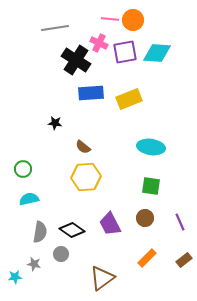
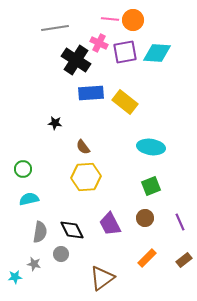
yellow rectangle: moved 4 px left, 3 px down; rotated 60 degrees clockwise
brown semicircle: rotated 14 degrees clockwise
green square: rotated 30 degrees counterclockwise
black diamond: rotated 30 degrees clockwise
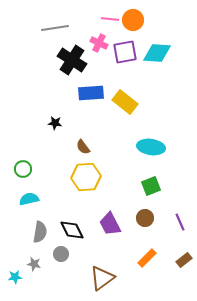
black cross: moved 4 px left
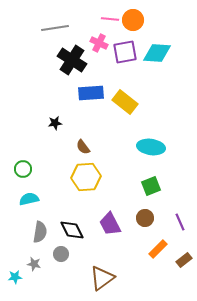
black star: rotated 16 degrees counterclockwise
orange rectangle: moved 11 px right, 9 px up
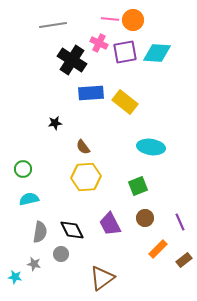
gray line: moved 2 px left, 3 px up
green square: moved 13 px left
cyan star: rotated 16 degrees clockwise
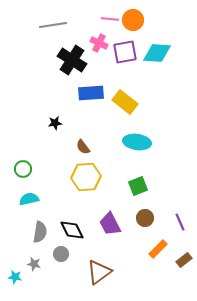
cyan ellipse: moved 14 px left, 5 px up
brown triangle: moved 3 px left, 6 px up
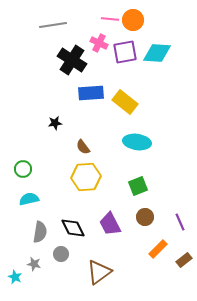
brown circle: moved 1 px up
black diamond: moved 1 px right, 2 px up
cyan star: rotated 16 degrees clockwise
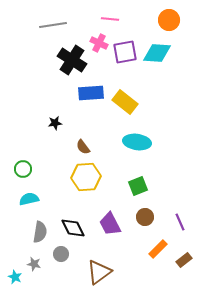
orange circle: moved 36 px right
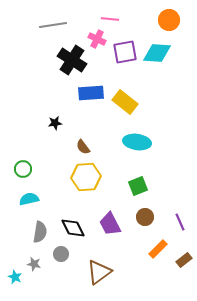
pink cross: moved 2 px left, 4 px up
